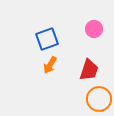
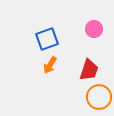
orange circle: moved 2 px up
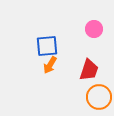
blue square: moved 7 px down; rotated 15 degrees clockwise
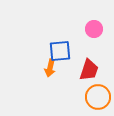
blue square: moved 13 px right, 5 px down
orange arrow: moved 3 px down; rotated 18 degrees counterclockwise
orange circle: moved 1 px left
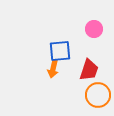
orange arrow: moved 3 px right, 1 px down
orange circle: moved 2 px up
